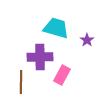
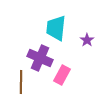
cyan trapezoid: rotated 100 degrees counterclockwise
purple cross: moved 1 px down; rotated 25 degrees clockwise
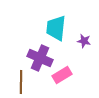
purple star: moved 3 px left, 1 px down; rotated 24 degrees counterclockwise
pink rectangle: rotated 30 degrees clockwise
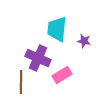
cyan trapezoid: moved 1 px right, 1 px down
purple cross: moved 2 px left
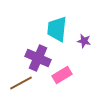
brown line: moved 1 px down; rotated 60 degrees clockwise
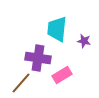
purple cross: rotated 15 degrees counterclockwise
brown line: rotated 20 degrees counterclockwise
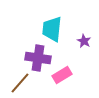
cyan trapezoid: moved 5 px left
purple star: rotated 16 degrees clockwise
brown line: moved 1 px left
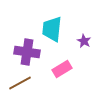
purple cross: moved 11 px left, 6 px up
pink rectangle: moved 6 px up
brown line: rotated 20 degrees clockwise
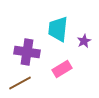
cyan trapezoid: moved 6 px right
purple star: rotated 16 degrees clockwise
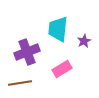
purple cross: rotated 30 degrees counterclockwise
brown line: rotated 20 degrees clockwise
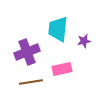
purple star: rotated 16 degrees clockwise
pink rectangle: rotated 18 degrees clockwise
brown line: moved 11 px right, 1 px up
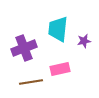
purple cross: moved 3 px left, 4 px up
pink rectangle: moved 2 px left
